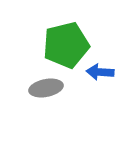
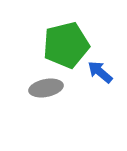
blue arrow: rotated 36 degrees clockwise
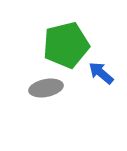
blue arrow: moved 1 px right, 1 px down
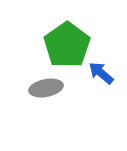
green pentagon: moved 1 px right; rotated 21 degrees counterclockwise
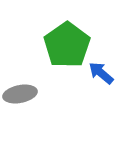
gray ellipse: moved 26 px left, 6 px down
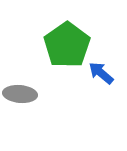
gray ellipse: rotated 16 degrees clockwise
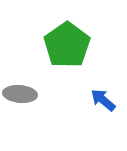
blue arrow: moved 2 px right, 27 px down
